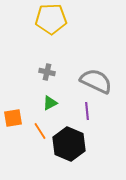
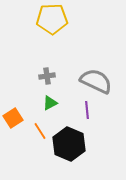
yellow pentagon: moved 1 px right
gray cross: moved 4 px down; rotated 21 degrees counterclockwise
purple line: moved 1 px up
orange square: rotated 24 degrees counterclockwise
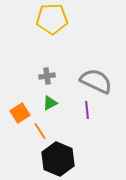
orange square: moved 7 px right, 5 px up
black hexagon: moved 11 px left, 15 px down
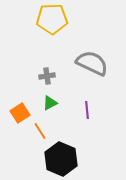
gray semicircle: moved 4 px left, 18 px up
black hexagon: moved 3 px right
